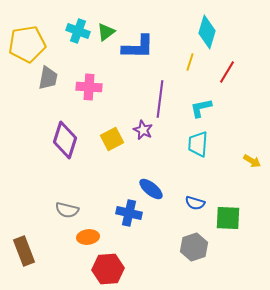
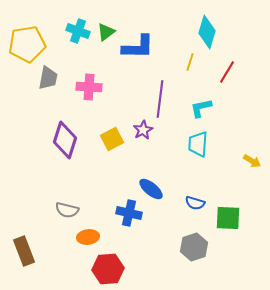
purple star: rotated 18 degrees clockwise
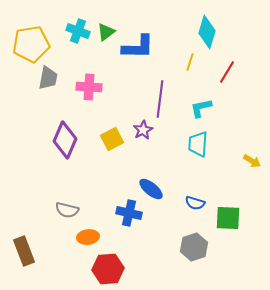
yellow pentagon: moved 4 px right
purple diamond: rotated 6 degrees clockwise
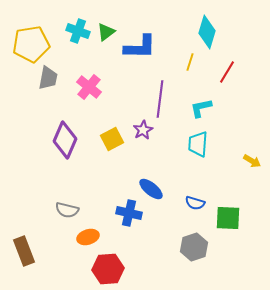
blue L-shape: moved 2 px right
pink cross: rotated 35 degrees clockwise
orange ellipse: rotated 10 degrees counterclockwise
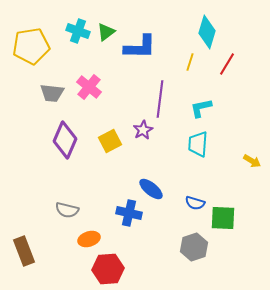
yellow pentagon: moved 2 px down
red line: moved 8 px up
gray trapezoid: moved 4 px right, 15 px down; rotated 85 degrees clockwise
yellow square: moved 2 px left, 2 px down
green square: moved 5 px left
orange ellipse: moved 1 px right, 2 px down
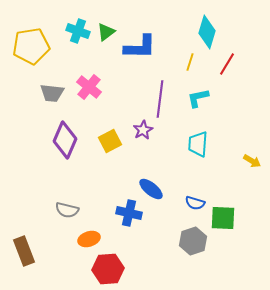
cyan L-shape: moved 3 px left, 10 px up
gray hexagon: moved 1 px left, 6 px up
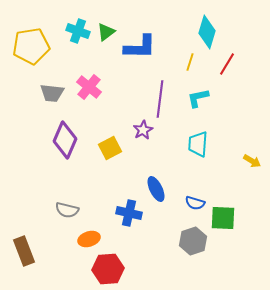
yellow square: moved 7 px down
blue ellipse: moved 5 px right; rotated 25 degrees clockwise
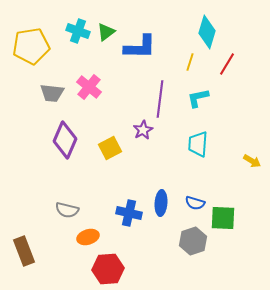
blue ellipse: moved 5 px right, 14 px down; rotated 30 degrees clockwise
orange ellipse: moved 1 px left, 2 px up
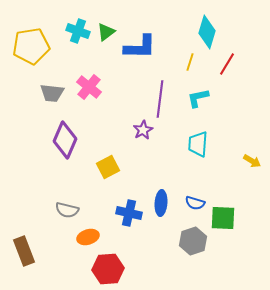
yellow square: moved 2 px left, 19 px down
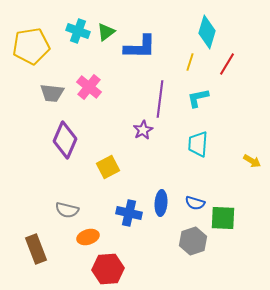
brown rectangle: moved 12 px right, 2 px up
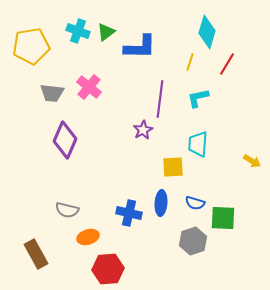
yellow square: moved 65 px right; rotated 25 degrees clockwise
brown rectangle: moved 5 px down; rotated 8 degrees counterclockwise
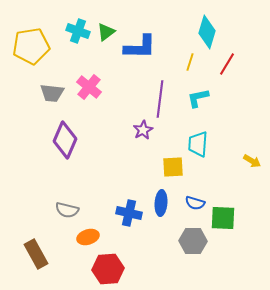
gray hexagon: rotated 20 degrees clockwise
